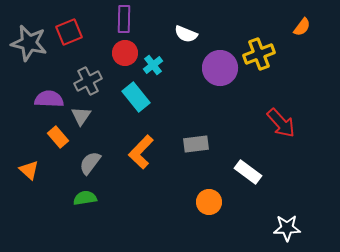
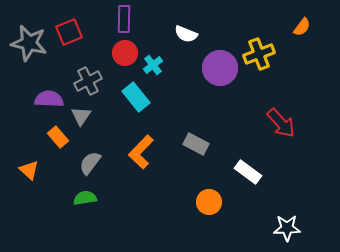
gray rectangle: rotated 35 degrees clockwise
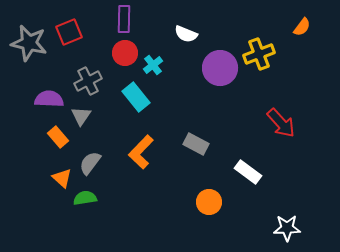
orange triangle: moved 33 px right, 8 px down
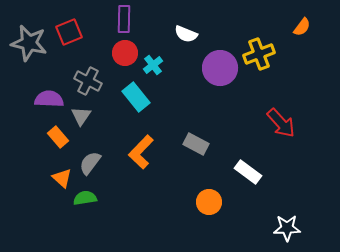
gray cross: rotated 36 degrees counterclockwise
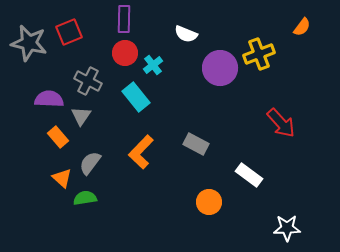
white rectangle: moved 1 px right, 3 px down
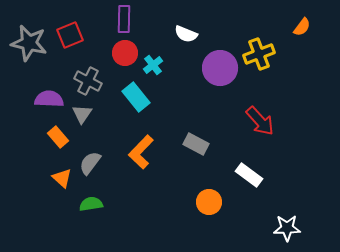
red square: moved 1 px right, 3 px down
gray triangle: moved 1 px right, 2 px up
red arrow: moved 21 px left, 2 px up
green semicircle: moved 6 px right, 6 px down
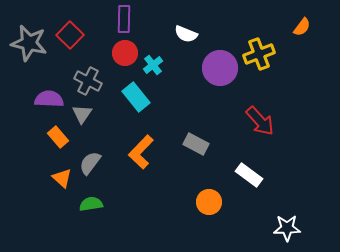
red square: rotated 24 degrees counterclockwise
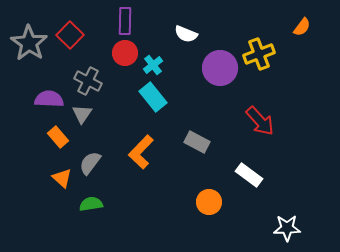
purple rectangle: moved 1 px right, 2 px down
gray star: rotated 21 degrees clockwise
cyan rectangle: moved 17 px right
gray rectangle: moved 1 px right, 2 px up
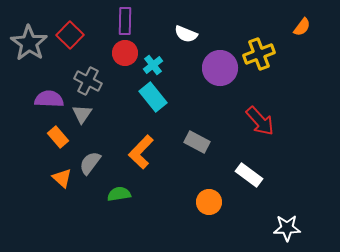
green semicircle: moved 28 px right, 10 px up
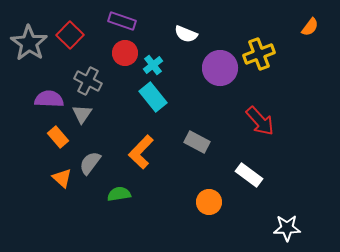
purple rectangle: moved 3 px left; rotated 72 degrees counterclockwise
orange semicircle: moved 8 px right
